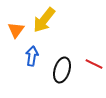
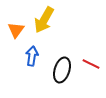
yellow arrow: rotated 8 degrees counterclockwise
red line: moved 3 px left
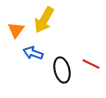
blue arrow: moved 1 px right, 3 px up; rotated 78 degrees counterclockwise
black ellipse: rotated 30 degrees counterclockwise
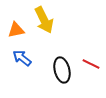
yellow arrow: rotated 56 degrees counterclockwise
orange triangle: rotated 42 degrees clockwise
blue arrow: moved 11 px left, 5 px down; rotated 18 degrees clockwise
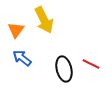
orange triangle: rotated 42 degrees counterclockwise
black ellipse: moved 2 px right, 1 px up
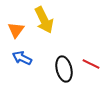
blue arrow: rotated 12 degrees counterclockwise
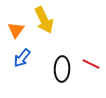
blue arrow: rotated 78 degrees counterclockwise
black ellipse: moved 2 px left; rotated 15 degrees clockwise
